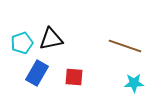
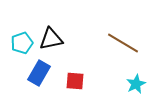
brown line: moved 2 px left, 3 px up; rotated 12 degrees clockwise
blue rectangle: moved 2 px right
red square: moved 1 px right, 4 px down
cyan star: moved 2 px right, 1 px down; rotated 24 degrees counterclockwise
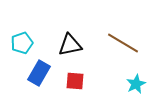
black triangle: moved 19 px right, 6 px down
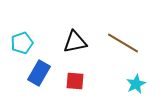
black triangle: moved 5 px right, 3 px up
